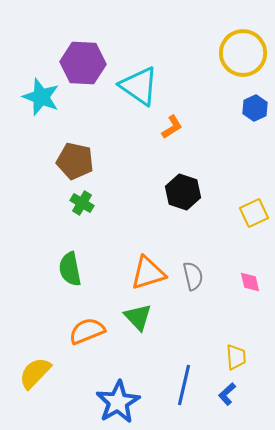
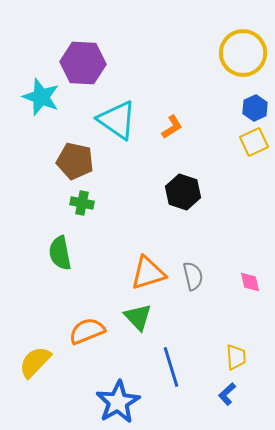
cyan triangle: moved 22 px left, 34 px down
green cross: rotated 20 degrees counterclockwise
yellow square: moved 71 px up
green semicircle: moved 10 px left, 16 px up
yellow semicircle: moved 11 px up
blue line: moved 13 px left, 18 px up; rotated 30 degrees counterclockwise
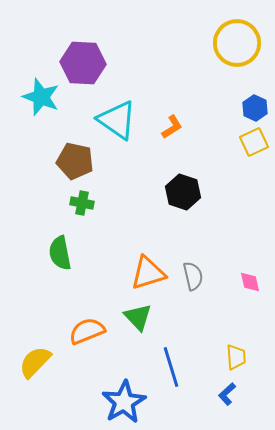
yellow circle: moved 6 px left, 10 px up
blue hexagon: rotated 10 degrees counterclockwise
blue star: moved 6 px right
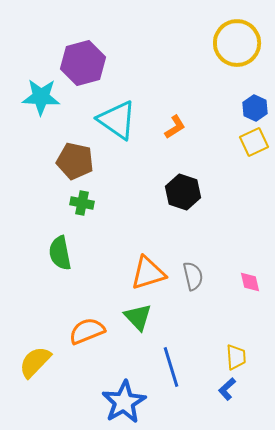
purple hexagon: rotated 18 degrees counterclockwise
cyan star: rotated 18 degrees counterclockwise
orange L-shape: moved 3 px right
blue L-shape: moved 5 px up
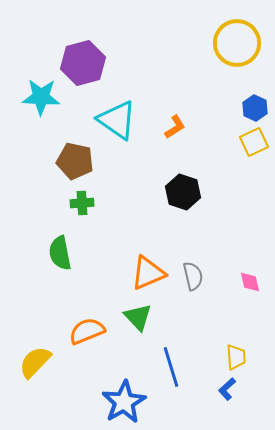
green cross: rotated 15 degrees counterclockwise
orange triangle: rotated 6 degrees counterclockwise
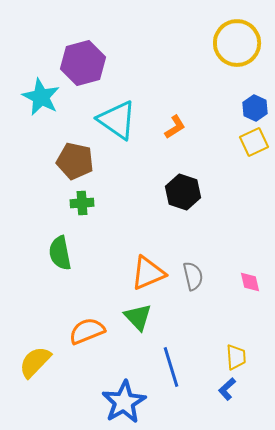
cyan star: rotated 24 degrees clockwise
